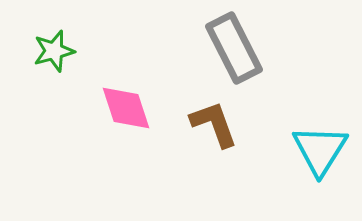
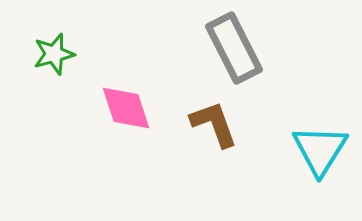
green star: moved 3 px down
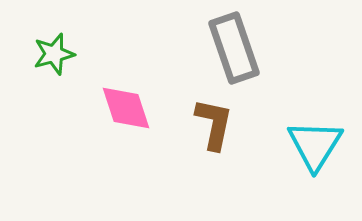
gray rectangle: rotated 8 degrees clockwise
brown L-shape: rotated 32 degrees clockwise
cyan triangle: moved 5 px left, 5 px up
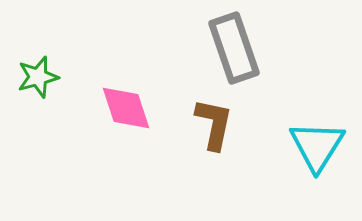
green star: moved 16 px left, 23 px down
cyan triangle: moved 2 px right, 1 px down
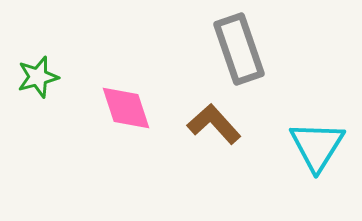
gray rectangle: moved 5 px right, 1 px down
brown L-shape: rotated 54 degrees counterclockwise
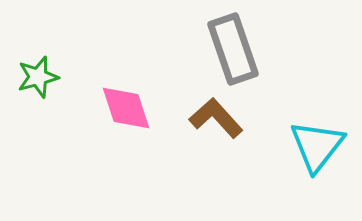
gray rectangle: moved 6 px left
brown L-shape: moved 2 px right, 6 px up
cyan triangle: rotated 6 degrees clockwise
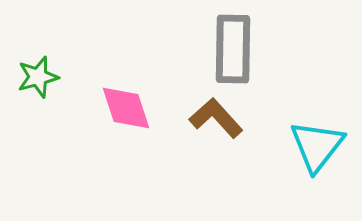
gray rectangle: rotated 20 degrees clockwise
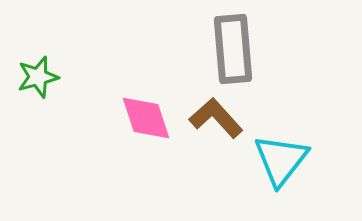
gray rectangle: rotated 6 degrees counterclockwise
pink diamond: moved 20 px right, 10 px down
cyan triangle: moved 36 px left, 14 px down
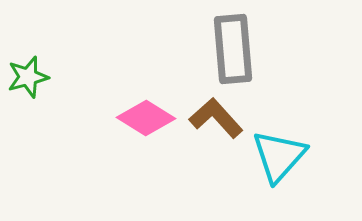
green star: moved 10 px left
pink diamond: rotated 40 degrees counterclockwise
cyan triangle: moved 2 px left, 4 px up; rotated 4 degrees clockwise
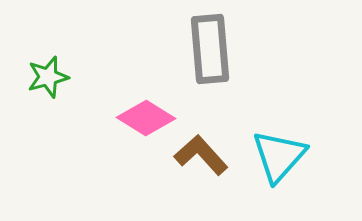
gray rectangle: moved 23 px left
green star: moved 20 px right
brown L-shape: moved 15 px left, 37 px down
